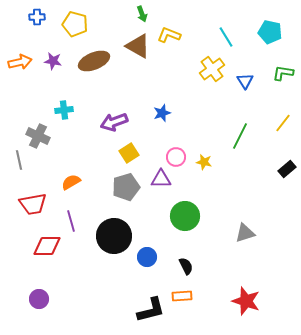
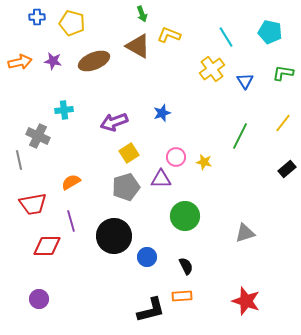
yellow pentagon: moved 3 px left, 1 px up
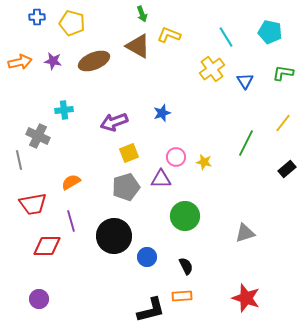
green line: moved 6 px right, 7 px down
yellow square: rotated 12 degrees clockwise
red star: moved 3 px up
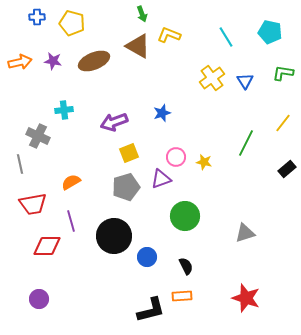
yellow cross: moved 9 px down
gray line: moved 1 px right, 4 px down
purple triangle: rotated 20 degrees counterclockwise
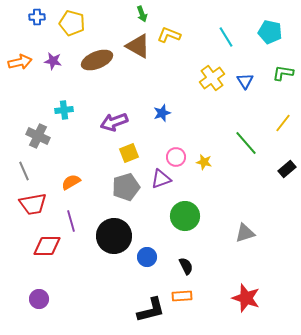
brown ellipse: moved 3 px right, 1 px up
green line: rotated 68 degrees counterclockwise
gray line: moved 4 px right, 7 px down; rotated 12 degrees counterclockwise
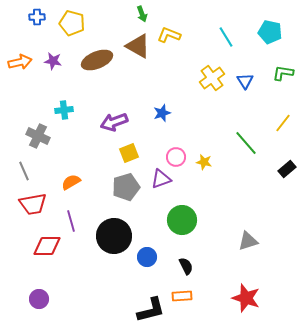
green circle: moved 3 px left, 4 px down
gray triangle: moved 3 px right, 8 px down
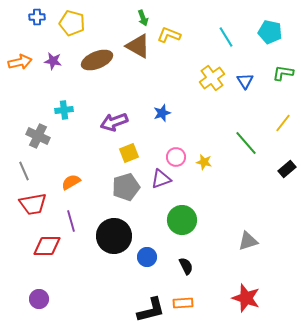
green arrow: moved 1 px right, 4 px down
orange rectangle: moved 1 px right, 7 px down
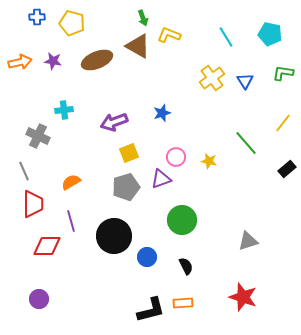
cyan pentagon: moved 2 px down
yellow star: moved 5 px right, 1 px up
red trapezoid: rotated 80 degrees counterclockwise
red star: moved 3 px left, 1 px up
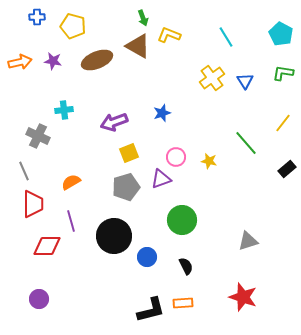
yellow pentagon: moved 1 px right, 3 px down
cyan pentagon: moved 11 px right; rotated 15 degrees clockwise
